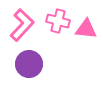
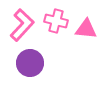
pink cross: moved 2 px left
purple circle: moved 1 px right, 1 px up
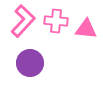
pink cross: rotated 10 degrees counterclockwise
pink L-shape: moved 1 px right, 4 px up
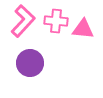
pink triangle: moved 3 px left
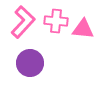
pink L-shape: moved 1 px down
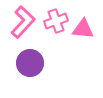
pink cross: rotated 25 degrees counterclockwise
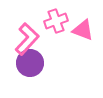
pink L-shape: moved 4 px right, 17 px down
pink triangle: moved 1 px down; rotated 15 degrees clockwise
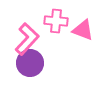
pink cross: rotated 25 degrees clockwise
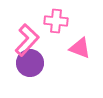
pink triangle: moved 3 px left, 18 px down
pink L-shape: moved 1 px down
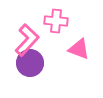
pink triangle: moved 1 px left, 1 px down
